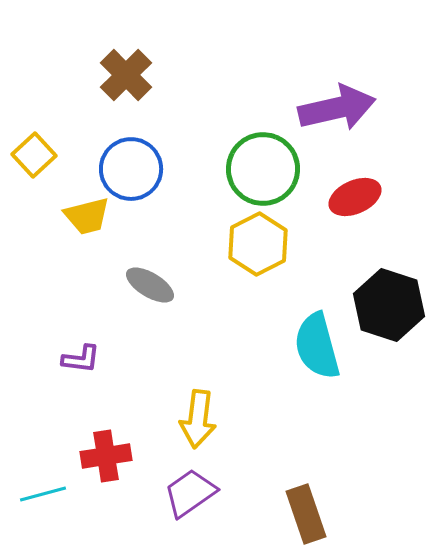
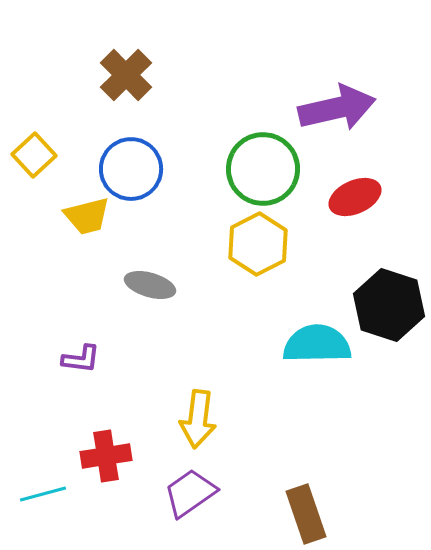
gray ellipse: rotated 15 degrees counterclockwise
cyan semicircle: moved 2 px up; rotated 104 degrees clockwise
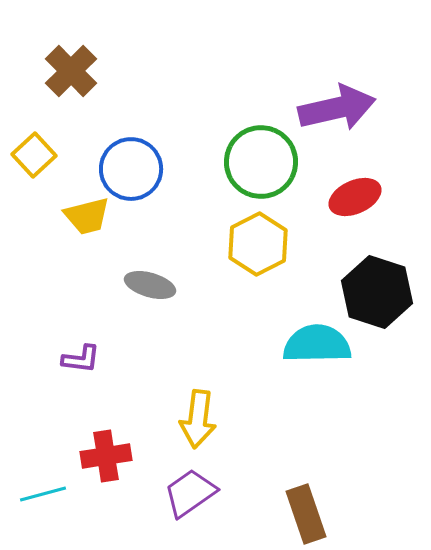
brown cross: moved 55 px left, 4 px up
green circle: moved 2 px left, 7 px up
black hexagon: moved 12 px left, 13 px up
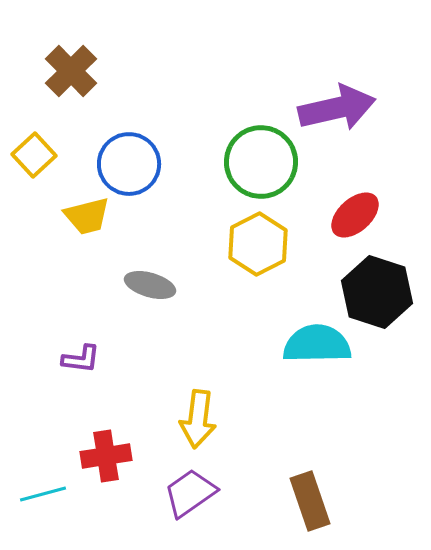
blue circle: moved 2 px left, 5 px up
red ellipse: moved 18 px down; rotated 18 degrees counterclockwise
brown rectangle: moved 4 px right, 13 px up
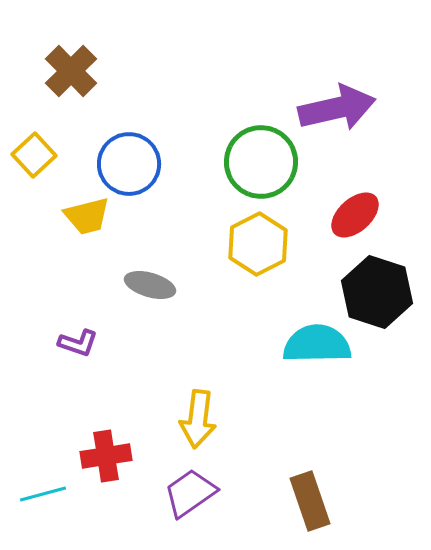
purple L-shape: moved 3 px left, 16 px up; rotated 12 degrees clockwise
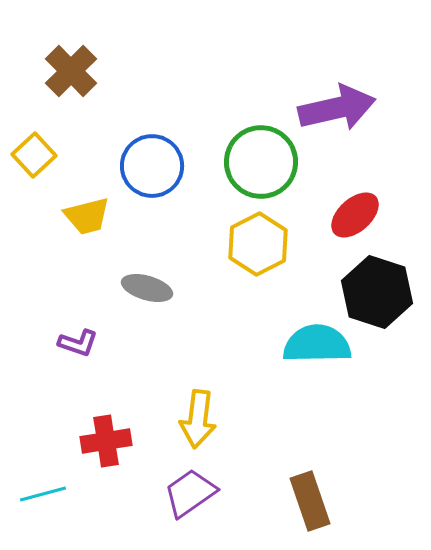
blue circle: moved 23 px right, 2 px down
gray ellipse: moved 3 px left, 3 px down
red cross: moved 15 px up
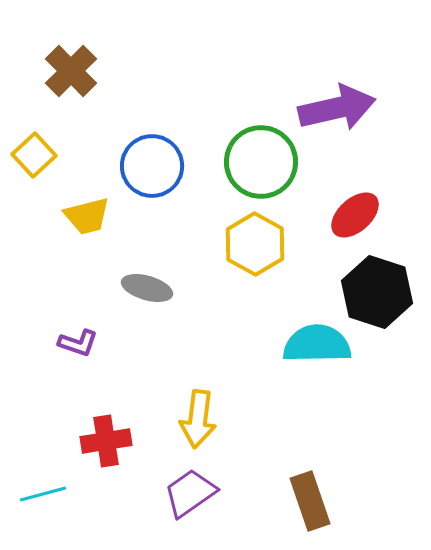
yellow hexagon: moved 3 px left; rotated 4 degrees counterclockwise
